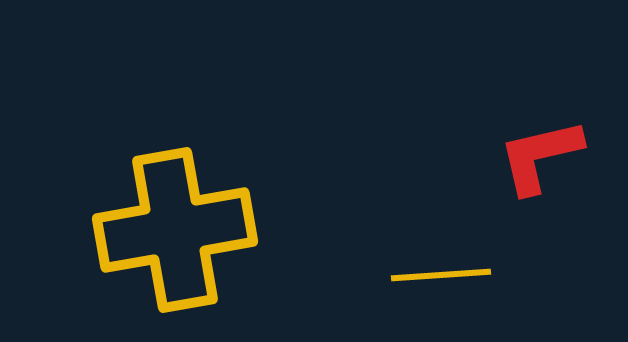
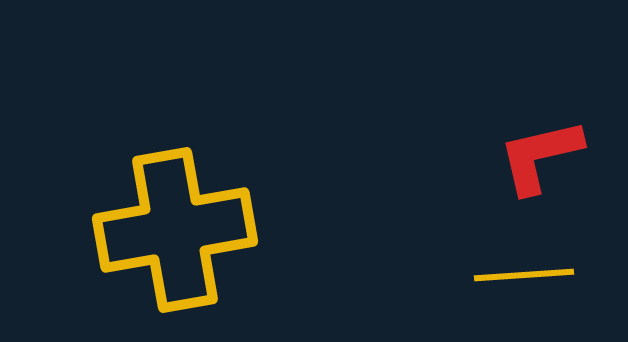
yellow line: moved 83 px right
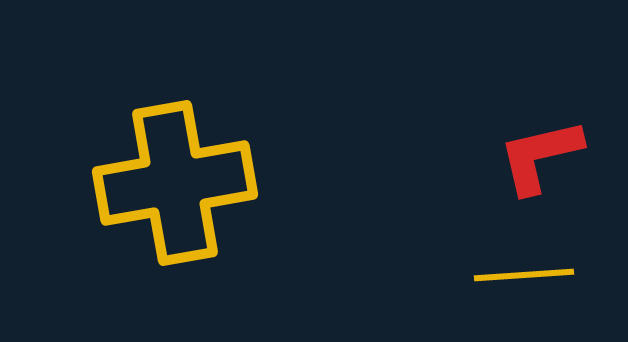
yellow cross: moved 47 px up
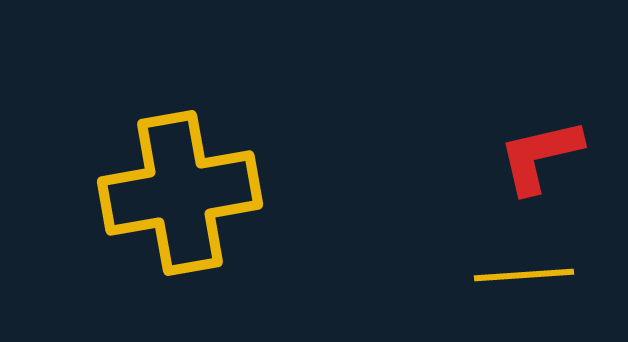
yellow cross: moved 5 px right, 10 px down
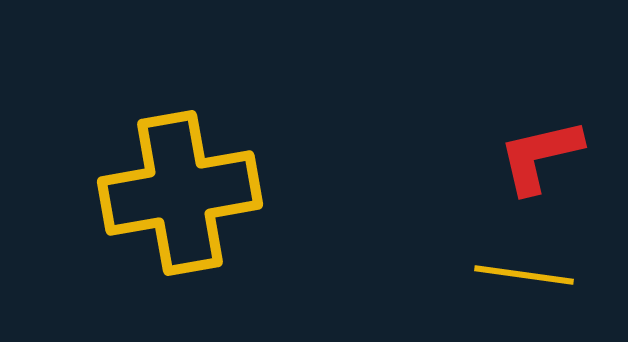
yellow line: rotated 12 degrees clockwise
